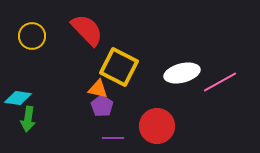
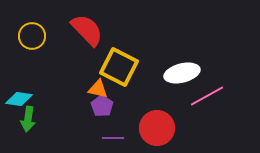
pink line: moved 13 px left, 14 px down
cyan diamond: moved 1 px right, 1 px down
red circle: moved 2 px down
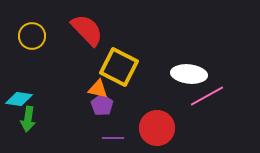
white ellipse: moved 7 px right, 1 px down; rotated 20 degrees clockwise
purple pentagon: moved 1 px up
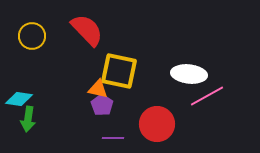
yellow square: moved 4 px down; rotated 15 degrees counterclockwise
red circle: moved 4 px up
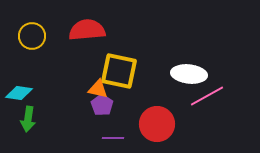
red semicircle: rotated 51 degrees counterclockwise
cyan diamond: moved 6 px up
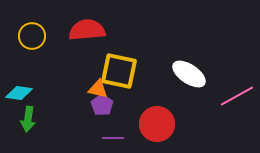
white ellipse: rotated 28 degrees clockwise
pink line: moved 30 px right
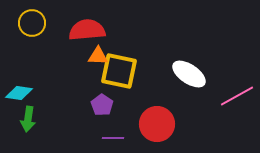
yellow circle: moved 13 px up
orange triangle: moved 33 px up; rotated 10 degrees counterclockwise
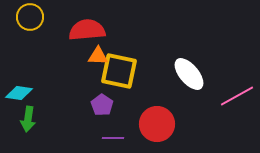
yellow circle: moved 2 px left, 6 px up
white ellipse: rotated 16 degrees clockwise
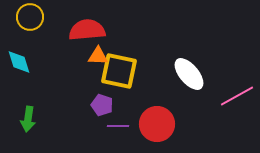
cyan diamond: moved 31 px up; rotated 64 degrees clockwise
purple pentagon: rotated 15 degrees counterclockwise
purple line: moved 5 px right, 12 px up
